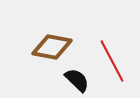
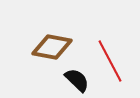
red line: moved 2 px left
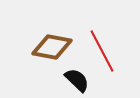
red line: moved 8 px left, 10 px up
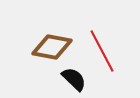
black semicircle: moved 3 px left, 1 px up
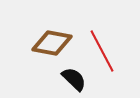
brown diamond: moved 4 px up
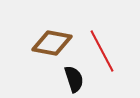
black semicircle: rotated 28 degrees clockwise
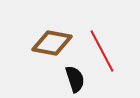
black semicircle: moved 1 px right
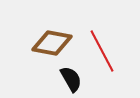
black semicircle: moved 4 px left; rotated 12 degrees counterclockwise
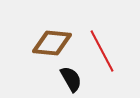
brown diamond: rotated 6 degrees counterclockwise
